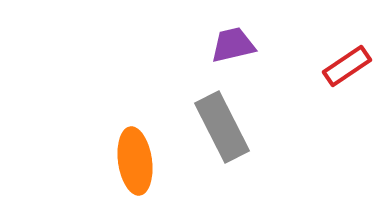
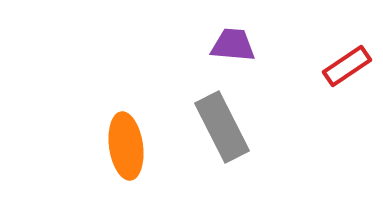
purple trapezoid: rotated 18 degrees clockwise
orange ellipse: moved 9 px left, 15 px up
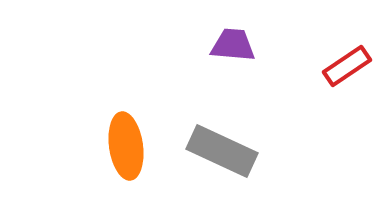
gray rectangle: moved 24 px down; rotated 38 degrees counterclockwise
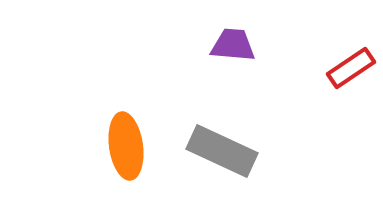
red rectangle: moved 4 px right, 2 px down
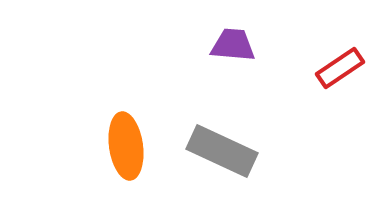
red rectangle: moved 11 px left
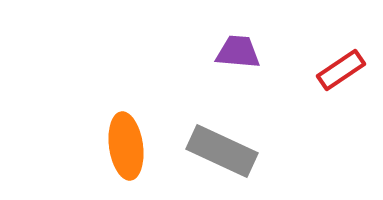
purple trapezoid: moved 5 px right, 7 px down
red rectangle: moved 1 px right, 2 px down
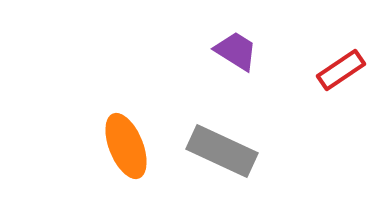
purple trapezoid: moved 2 px left, 1 px up; rotated 27 degrees clockwise
orange ellipse: rotated 14 degrees counterclockwise
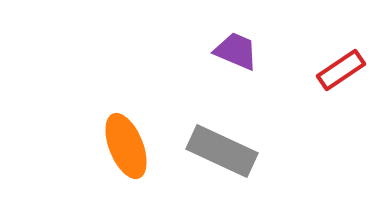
purple trapezoid: rotated 9 degrees counterclockwise
